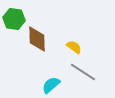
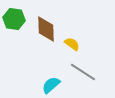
brown diamond: moved 9 px right, 10 px up
yellow semicircle: moved 2 px left, 3 px up
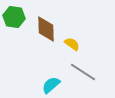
green hexagon: moved 2 px up
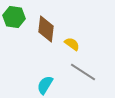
brown diamond: rotated 8 degrees clockwise
cyan semicircle: moved 6 px left; rotated 18 degrees counterclockwise
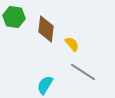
yellow semicircle: rotated 14 degrees clockwise
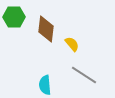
green hexagon: rotated 10 degrees counterclockwise
gray line: moved 1 px right, 3 px down
cyan semicircle: rotated 36 degrees counterclockwise
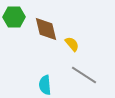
brown diamond: rotated 20 degrees counterclockwise
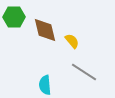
brown diamond: moved 1 px left, 1 px down
yellow semicircle: moved 3 px up
gray line: moved 3 px up
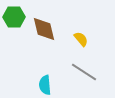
brown diamond: moved 1 px left, 1 px up
yellow semicircle: moved 9 px right, 2 px up
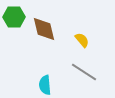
yellow semicircle: moved 1 px right, 1 px down
